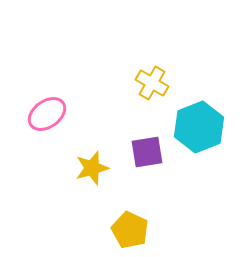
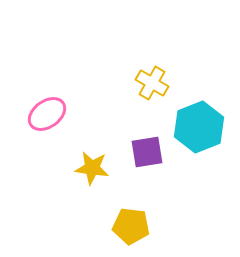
yellow star: rotated 24 degrees clockwise
yellow pentagon: moved 1 px right, 4 px up; rotated 18 degrees counterclockwise
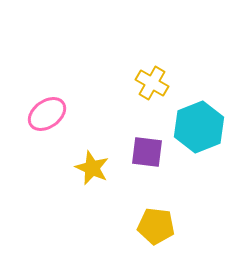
purple square: rotated 16 degrees clockwise
yellow star: rotated 16 degrees clockwise
yellow pentagon: moved 25 px right
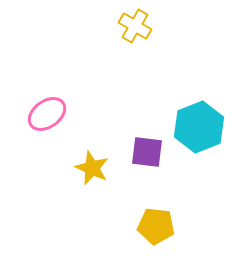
yellow cross: moved 17 px left, 57 px up
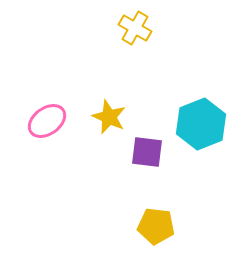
yellow cross: moved 2 px down
pink ellipse: moved 7 px down
cyan hexagon: moved 2 px right, 3 px up
yellow star: moved 17 px right, 51 px up
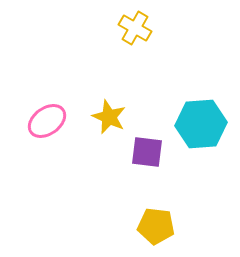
cyan hexagon: rotated 18 degrees clockwise
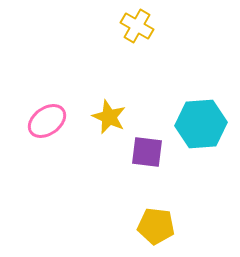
yellow cross: moved 2 px right, 2 px up
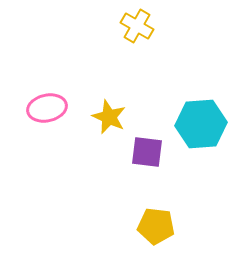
pink ellipse: moved 13 px up; rotated 24 degrees clockwise
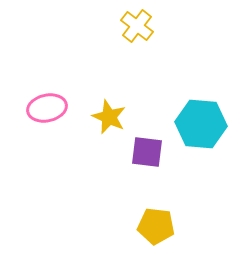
yellow cross: rotated 8 degrees clockwise
cyan hexagon: rotated 9 degrees clockwise
